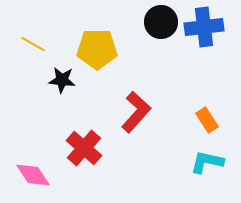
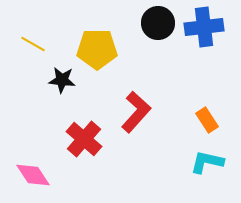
black circle: moved 3 px left, 1 px down
red cross: moved 9 px up
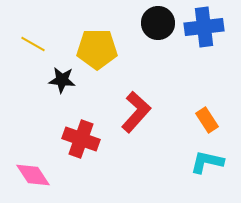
red cross: moved 3 px left; rotated 21 degrees counterclockwise
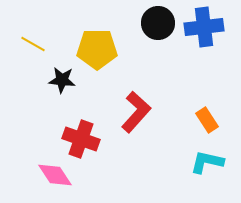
pink diamond: moved 22 px right
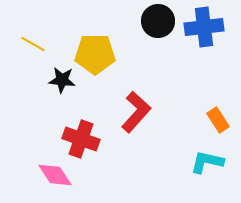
black circle: moved 2 px up
yellow pentagon: moved 2 px left, 5 px down
orange rectangle: moved 11 px right
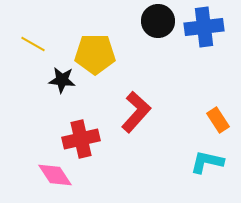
red cross: rotated 33 degrees counterclockwise
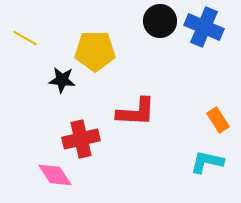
black circle: moved 2 px right
blue cross: rotated 30 degrees clockwise
yellow line: moved 8 px left, 6 px up
yellow pentagon: moved 3 px up
red L-shape: rotated 51 degrees clockwise
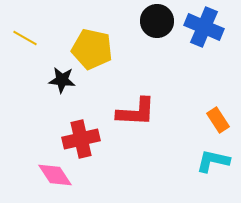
black circle: moved 3 px left
yellow pentagon: moved 3 px left, 2 px up; rotated 12 degrees clockwise
cyan L-shape: moved 6 px right, 1 px up
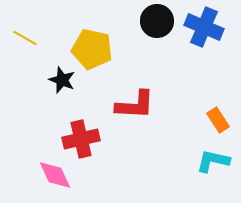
black star: rotated 16 degrees clockwise
red L-shape: moved 1 px left, 7 px up
pink diamond: rotated 9 degrees clockwise
